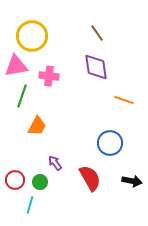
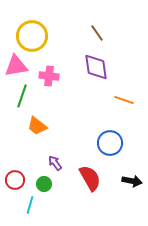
orange trapezoid: rotated 100 degrees clockwise
green circle: moved 4 px right, 2 px down
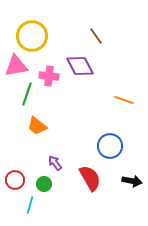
brown line: moved 1 px left, 3 px down
purple diamond: moved 16 px left, 1 px up; rotated 20 degrees counterclockwise
green line: moved 5 px right, 2 px up
blue circle: moved 3 px down
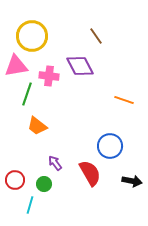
red semicircle: moved 5 px up
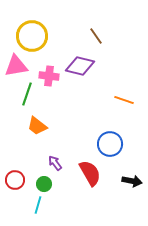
purple diamond: rotated 48 degrees counterclockwise
blue circle: moved 2 px up
cyan line: moved 8 px right
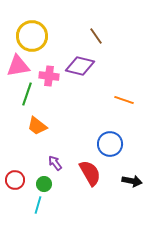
pink triangle: moved 2 px right
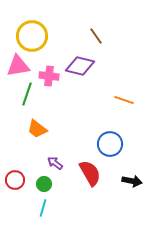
orange trapezoid: moved 3 px down
purple arrow: rotated 14 degrees counterclockwise
cyan line: moved 5 px right, 3 px down
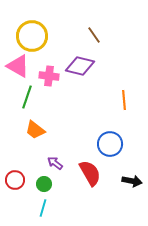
brown line: moved 2 px left, 1 px up
pink triangle: rotated 40 degrees clockwise
green line: moved 3 px down
orange line: rotated 66 degrees clockwise
orange trapezoid: moved 2 px left, 1 px down
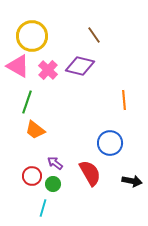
pink cross: moved 1 px left, 6 px up; rotated 36 degrees clockwise
green line: moved 5 px down
blue circle: moved 1 px up
red circle: moved 17 px right, 4 px up
green circle: moved 9 px right
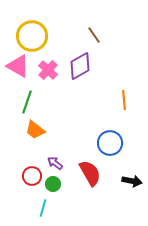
purple diamond: rotated 44 degrees counterclockwise
